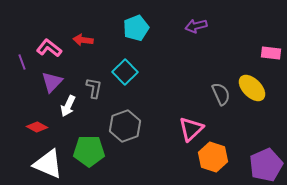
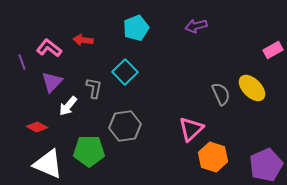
pink rectangle: moved 2 px right, 3 px up; rotated 36 degrees counterclockwise
white arrow: rotated 15 degrees clockwise
gray hexagon: rotated 12 degrees clockwise
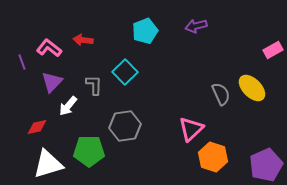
cyan pentagon: moved 9 px right, 3 px down
gray L-shape: moved 3 px up; rotated 10 degrees counterclockwise
red diamond: rotated 40 degrees counterclockwise
white triangle: rotated 40 degrees counterclockwise
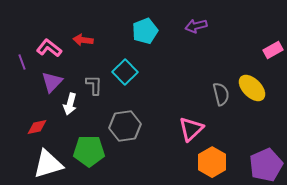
gray semicircle: rotated 10 degrees clockwise
white arrow: moved 2 px right, 2 px up; rotated 25 degrees counterclockwise
orange hexagon: moved 1 px left, 5 px down; rotated 12 degrees clockwise
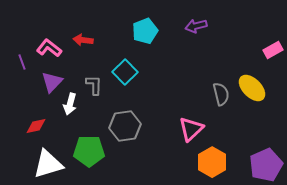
red diamond: moved 1 px left, 1 px up
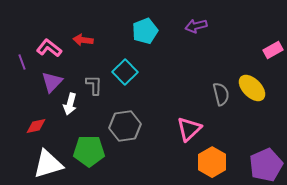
pink triangle: moved 2 px left
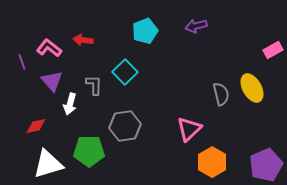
purple triangle: moved 1 px up; rotated 25 degrees counterclockwise
yellow ellipse: rotated 16 degrees clockwise
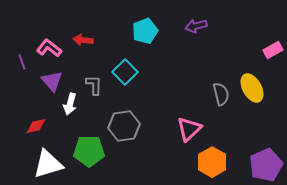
gray hexagon: moved 1 px left
